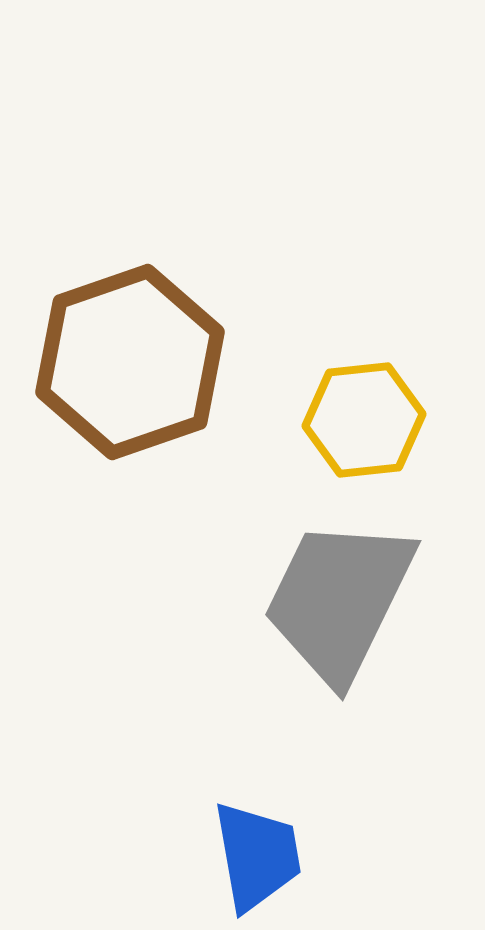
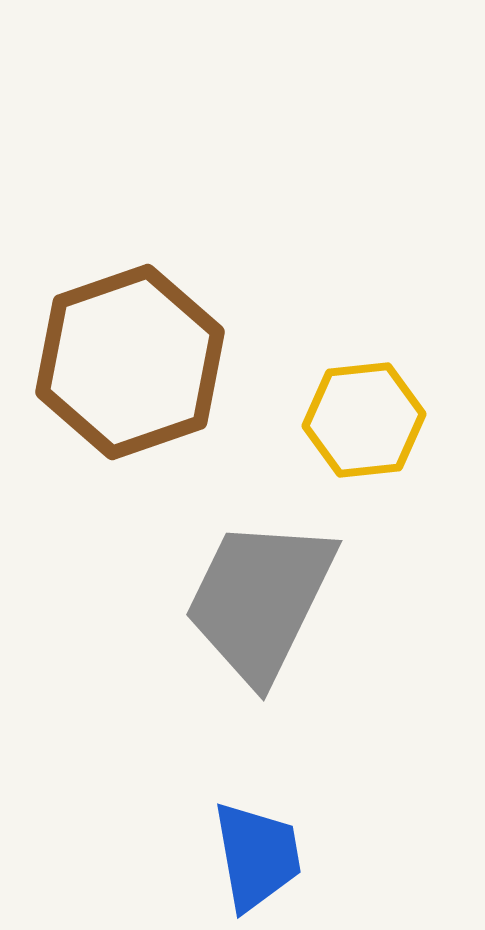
gray trapezoid: moved 79 px left
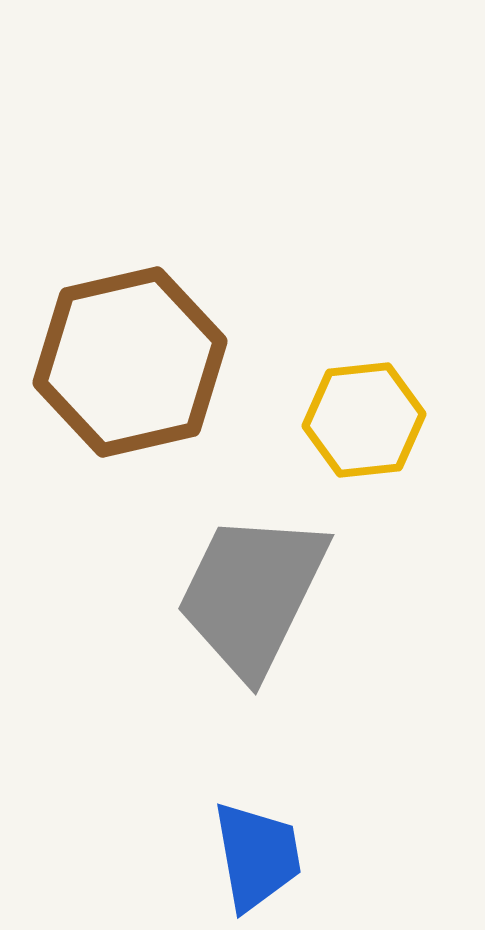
brown hexagon: rotated 6 degrees clockwise
gray trapezoid: moved 8 px left, 6 px up
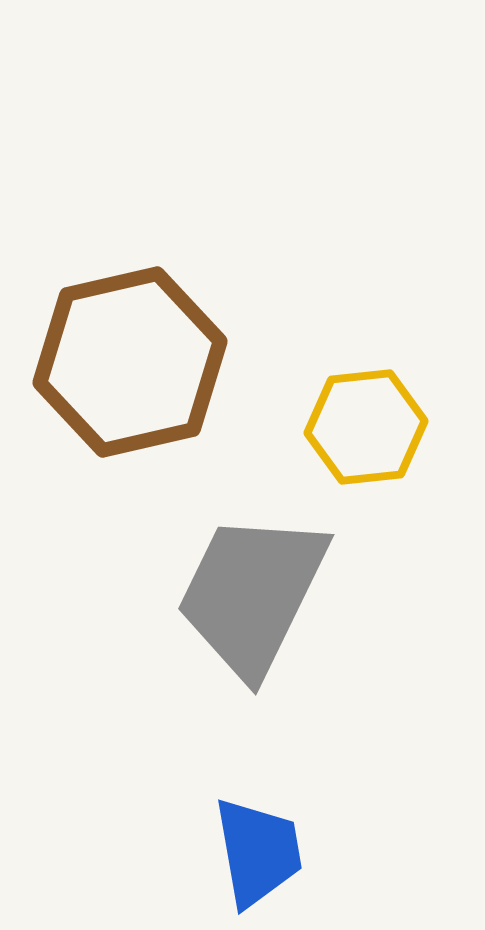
yellow hexagon: moved 2 px right, 7 px down
blue trapezoid: moved 1 px right, 4 px up
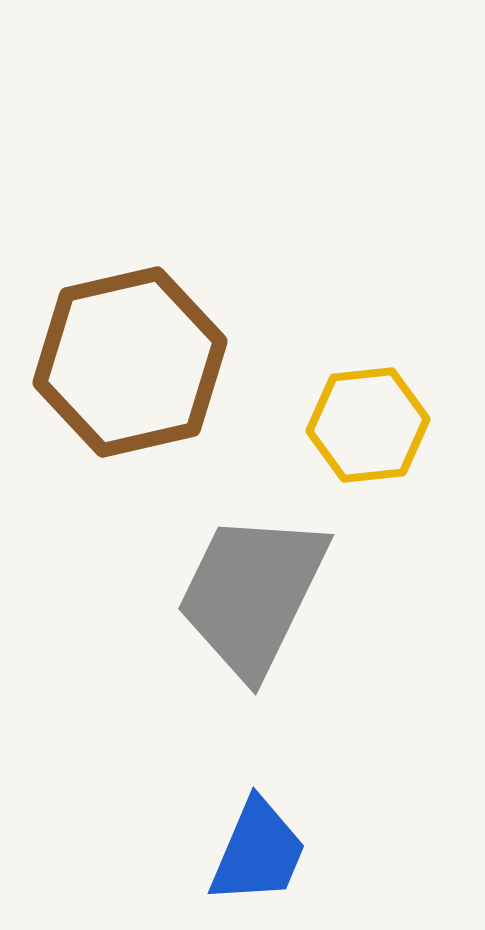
yellow hexagon: moved 2 px right, 2 px up
blue trapezoid: rotated 33 degrees clockwise
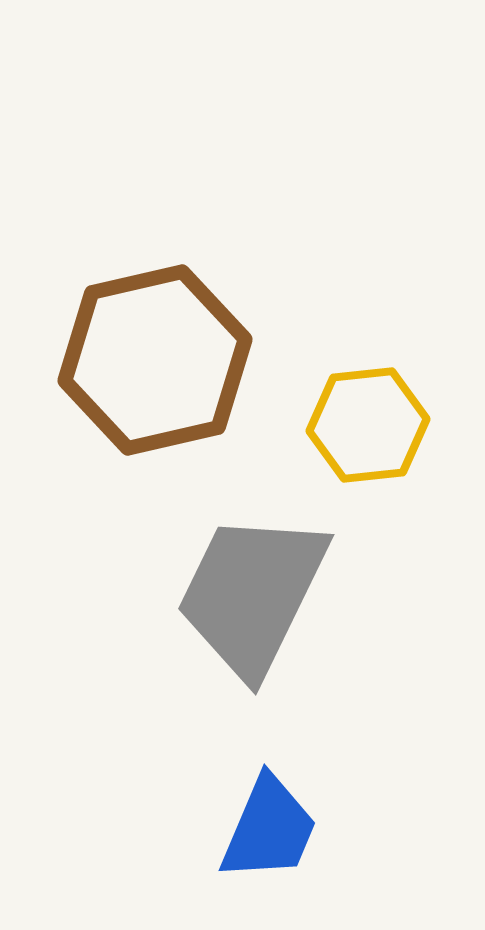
brown hexagon: moved 25 px right, 2 px up
blue trapezoid: moved 11 px right, 23 px up
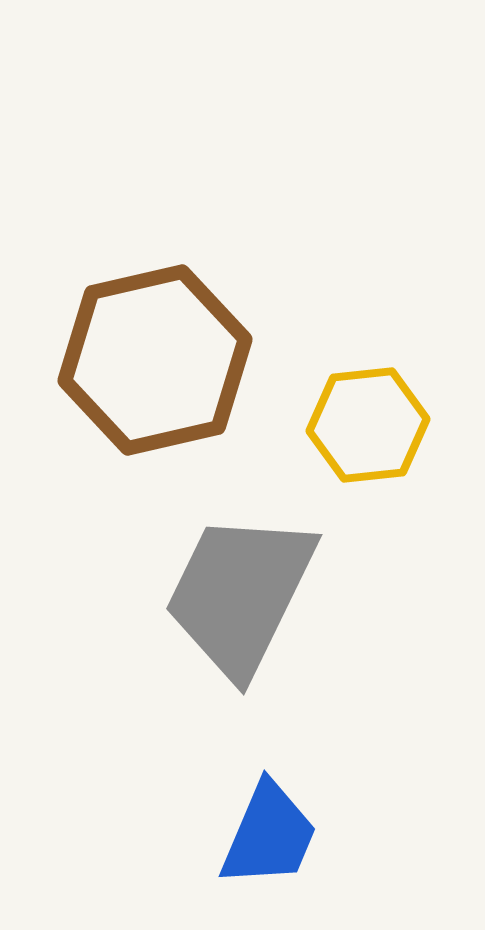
gray trapezoid: moved 12 px left
blue trapezoid: moved 6 px down
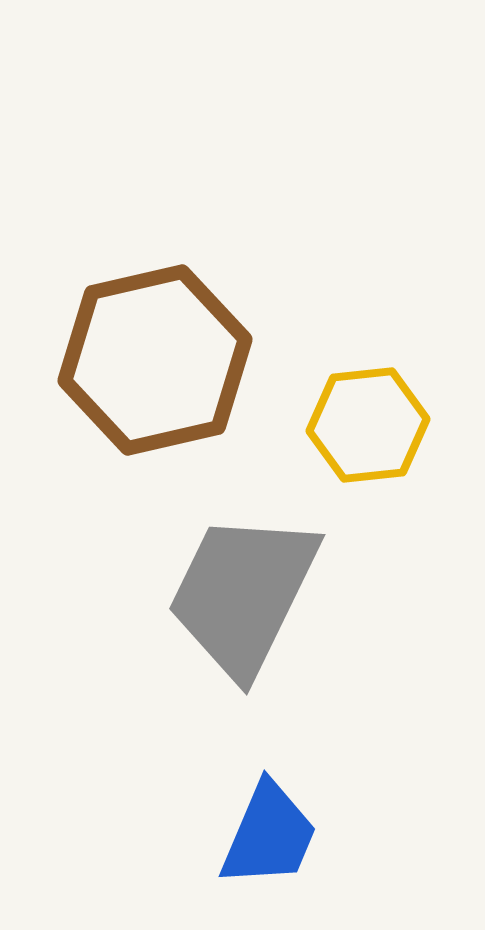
gray trapezoid: moved 3 px right
